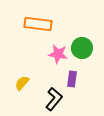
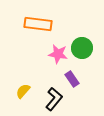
purple rectangle: rotated 42 degrees counterclockwise
yellow semicircle: moved 1 px right, 8 px down
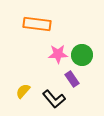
orange rectangle: moved 1 px left
green circle: moved 7 px down
pink star: rotated 12 degrees counterclockwise
black L-shape: rotated 100 degrees clockwise
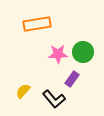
orange rectangle: rotated 16 degrees counterclockwise
green circle: moved 1 px right, 3 px up
purple rectangle: rotated 70 degrees clockwise
